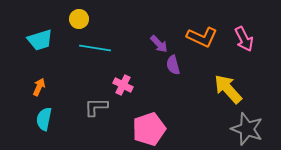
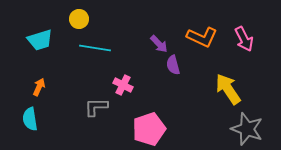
yellow arrow: rotated 8 degrees clockwise
cyan semicircle: moved 14 px left; rotated 20 degrees counterclockwise
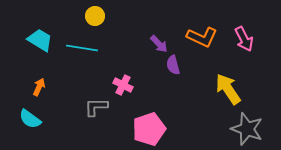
yellow circle: moved 16 px right, 3 px up
cyan trapezoid: rotated 132 degrees counterclockwise
cyan line: moved 13 px left
cyan semicircle: rotated 45 degrees counterclockwise
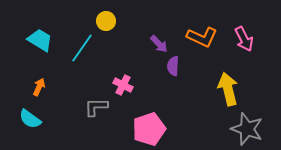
yellow circle: moved 11 px right, 5 px down
cyan line: rotated 64 degrees counterclockwise
purple semicircle: moved 1 px down; rotated 18 degrees clockwise
yellow arrow: rotated 20 degrees clockwise
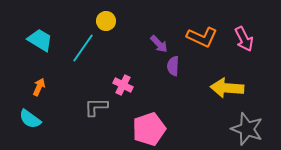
cyan line: moved 1 px right
yellow arrow: moved 1 px left, 1 px up; rotated 72 degrees counterclockwise
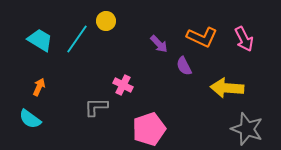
cyan line: moved 6 px left, 9 px up
purple semicircle: moved 11 px right; rotated 30 degrees counterclockwise
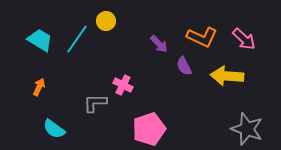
pink arrow: rotated 20 degrees counterclockwise
yellow arrow: moved 12 px up
gray L-shape: moved 1 px left, 4 px up
cyan semicircle: moved 24 px right, 10 px down
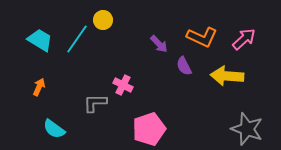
yellow circle: moved 3 px left, 1 px up
pink arrow: rotated 85 degrees counterclockwise
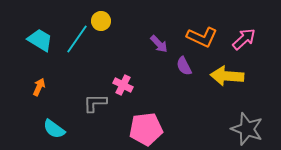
yellow circle: moved 2 px left, 1 px down
pink pentagon: moved 3 px left; rotated 12 degrees clockwise
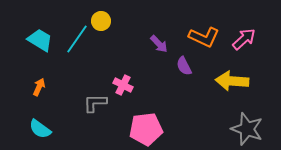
orange L-shape: moved 2 px right
yellow arrow: moved 5 px right, 5 px down
cyan semicircle: moved 14 px left
